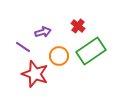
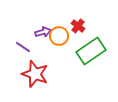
orange circle: moved 20 px up
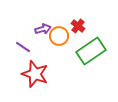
purple arrow: moved 3 px up
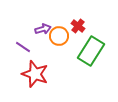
green rectangle: rotated 24 degrees counterclockwise
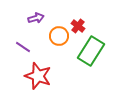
purple arrow: moved 7 px left, 11 px up
red star: moved 3 px right, 2 px down
